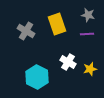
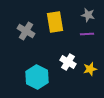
yellow rectangle: moved 2 px left, 2 px up; rotated 10 degrees clockwise
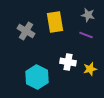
purple line: moved 1 px left, 1 px down; rotated 24 degrees clockwise
white cross: rotated 21 degrees counterclockwise
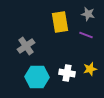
gray star: moved 1 px up
yellow rectangle: moved 5 px right
gray cross: moved 15 px down; rotated 24 degrees clockwise
white cross: moved 1 px left, 11 px down
cyan hexagon: rotated 25 degrees counterclockwise
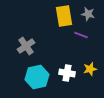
yellow rectangle: moved 4 px right, 6 px up
purple line: moved 5 px left
cyan hexagon: rotated 15 degrees counterclockwise
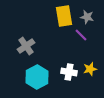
gray star: moved 1 px left, 3 px down
purple line: rotated 24 degrees clockwise
white cross: moved 2 px right, 1 px up
cyan hexagon: rotated 15 degrees counterclockwise
